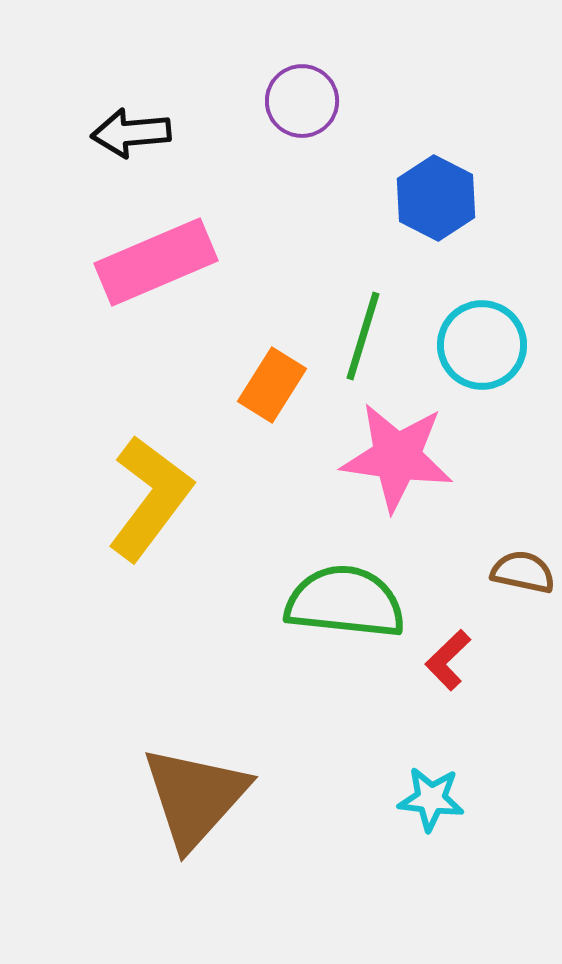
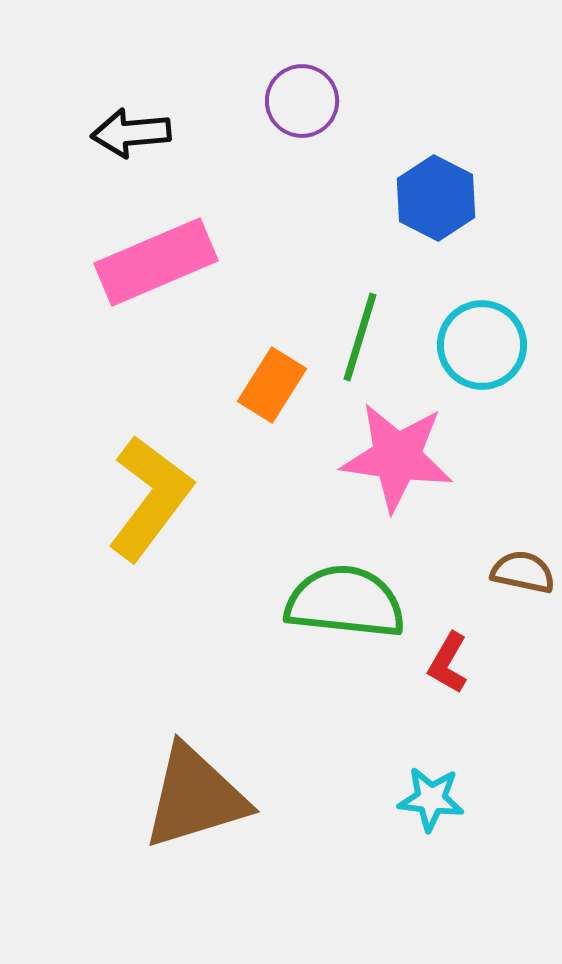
green line: moved 3 px left, 1 px down
red L-shape: moved 3 px down; rotated 16 degrees counterclockwise
brown triangle: rotated 31 degrees clockwise
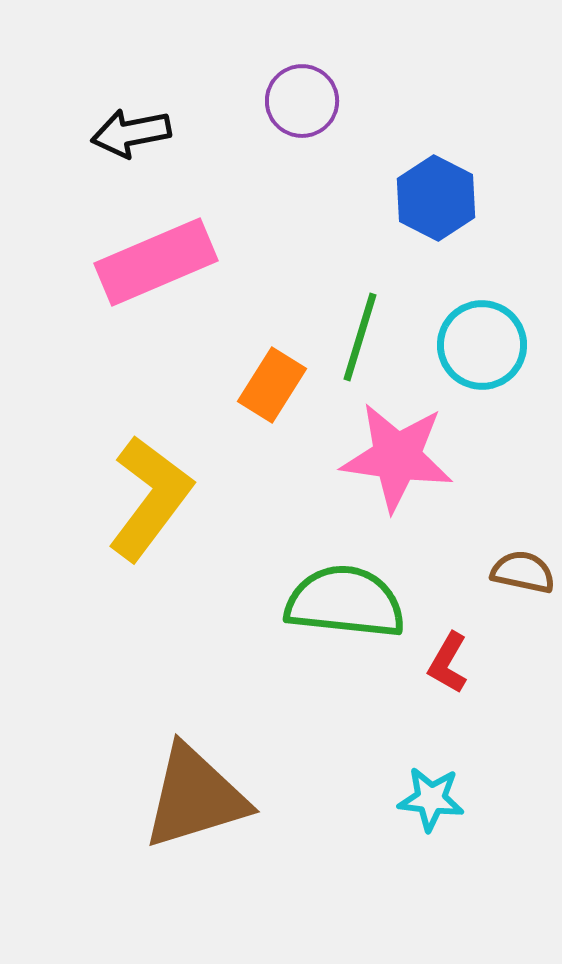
black arrow: rotated 6 degrees counterclockwise
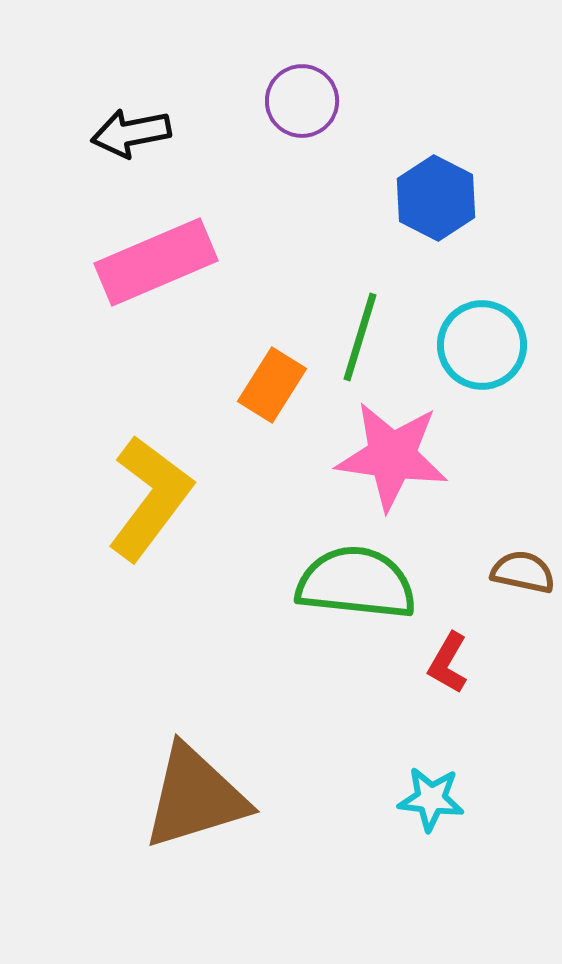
pink star: moved 5 px left, 1 px up
green semicircle: moved 11 px right, 19 px up
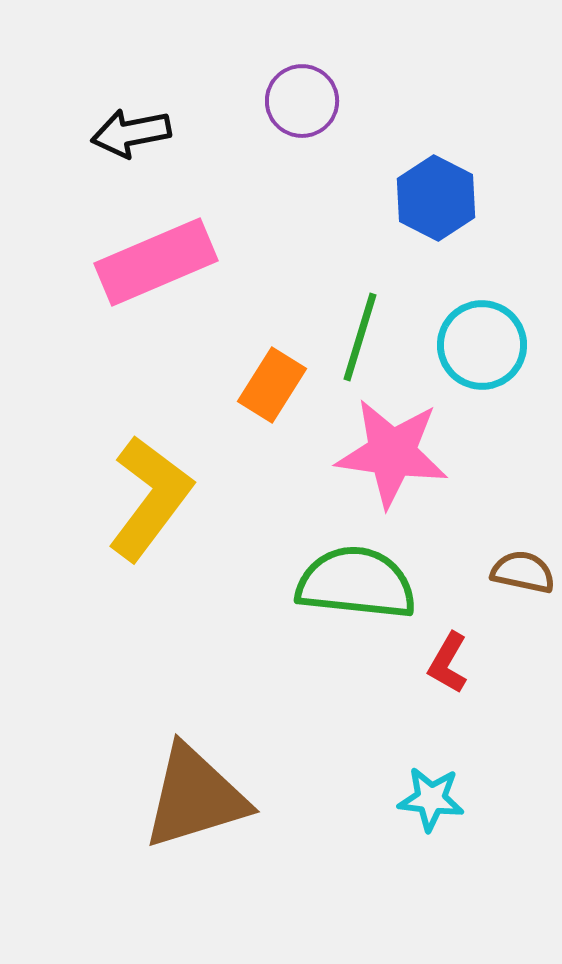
pink star: moved 3 px up
